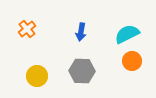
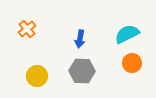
blue arrow: moved 1 px left, 7 px down
orange circle: moved 2 px down
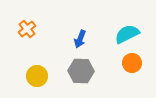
blue arrow: rotated 12 degrees clockwise
gray hexagon: moved 1 px left
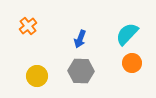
orange cross: moved 1 px right, 3 px up
cyan semicircle: rotated 20 degrees counterclockwise
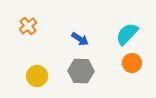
blue arrow: rotated 78 degrees counterclockwise
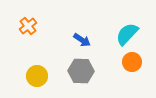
blue arrow: moved 2 px right, 1 px down
orange circle: moved 1 px up
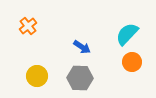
blue arrow: moved 7 px down
gray hexagon: moved 1 px left, 7 px down
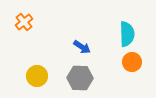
orange cross: moved 4 px left, 4 px up
cyan semicircle: rotated 135 degrees clockwise
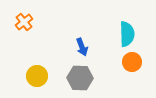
blue arrow: rotated 36 degrees clockwise
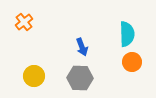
yellow circle: moved 3 px left
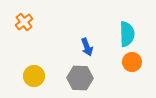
blue arrow: moved 5 px right
